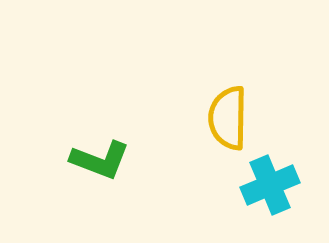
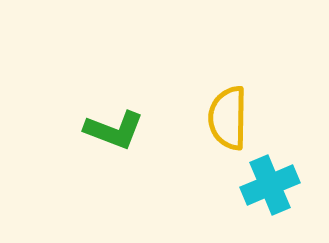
green L-shape: moved 14 px right, 30 px up
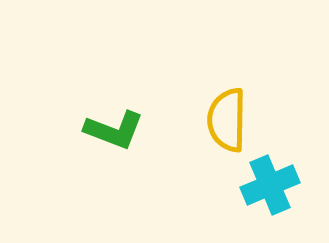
yellow semicircle: moved 1 px left, 2 px down
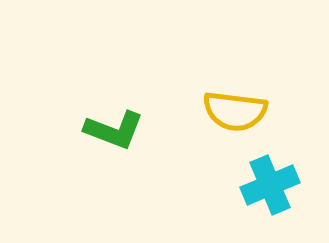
yellow semicircle: moved 8 px right, 9 px up; rotated 84 degrees counterclockwise
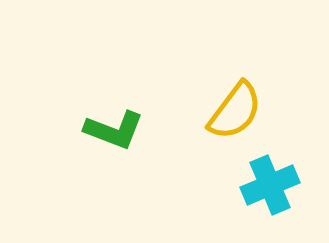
yellow semicircle: rotated 60 degrees counterclockwise
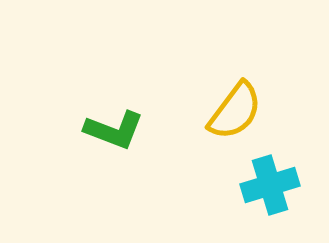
cyan cross: rotated 6 degrees clockwise
